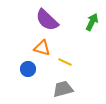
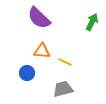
purple semicircle: moved 8 px left, 2 px up
orange triangle: moved 3 px down; rotated 12 degrees counterclockwise
blue circle: moved 1 px left, 4 px down
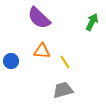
yellow line: rotated 32 degrees clockwise
blue circle: moved 16 px left, 12 px up
gray trapezoid: moved 1 px down
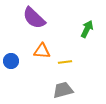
purple semicircle: moved 5 px left
green arrow: moved 5 px left, 7 px down
yellow line: rotated 64 degrees counterclockwise
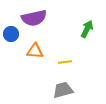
purple semicircle: rotated 55 degrees counterclockwise
orange triangle: moved 7 px left
blue circle: moved 27 px up
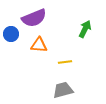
purple semicircle: rotated 10 degrees counterclockwise
green arrow: moved 2 px left
orange triangle: moved 4 px right, 6 px up
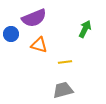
orange triangle: rotated 12 degrees clockwise
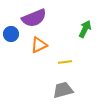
orange triangle: rotated 42 degrees counterclockwise
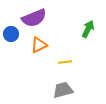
green arrow: moved 3 px right
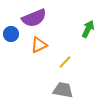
yellow line: rotated 40 degrees counterclockwise
gray trapezoid: rotated 25 degrees clockwise
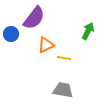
purple semicircle: rotated 30 degrees counterclockwise
green arrow: moved 2 px down
orange triangle: moved 7 px right
yellow line: moved 1 px left, 4 px up; rotated 56 degrees clockwise
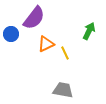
green arrow: moved 1 px right
orange triangle: moved 1 px up
yellow line: moved 1 px right, 5 px up; rotated 56 degrees clockwise
